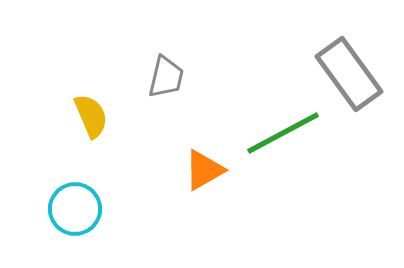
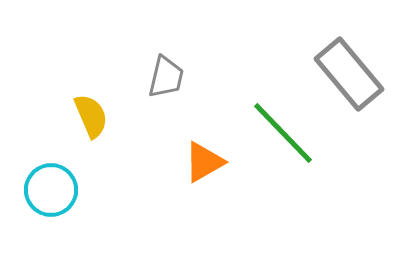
gray rectangle: rotated 4 degrees counterclockwise
green line: rotated 74 degrees clockwise
orange triangle: moved 8 px up
cyan circle: moved 24 px left, 19 px up
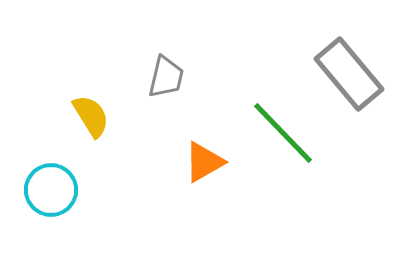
yellow semicircle: rotated 9 degrees counterclockwise
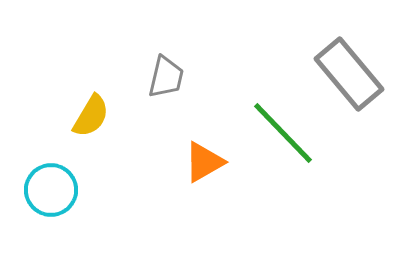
yellow semicircle: rotated 63 degrees clockwise
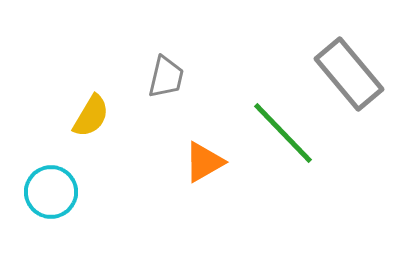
cyan circle: moved 2 px down
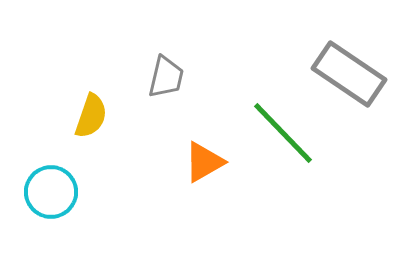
gray rectangle: rotated 16 degrees counterclockwise
yellow semicircle: rotated 12 degrees counterclockwise
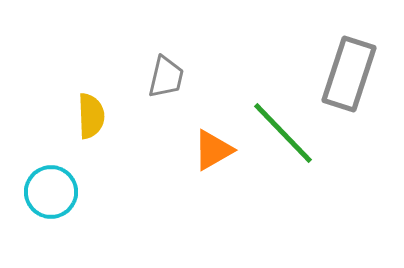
gray rectangle: rotated 74 degrees clockwise
yellow semicircle: rotated 21 degrees counterclockwise
orange triangle: moved 9 px right, 12 px up
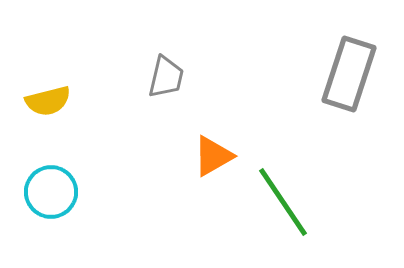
yellow semicircle: moved 43 px left, 15 px up; rotated 78 degrees clockwise
green line: moved 69 px down; rotated 10 degrees clockwise
orange triangle: moved 6 px down
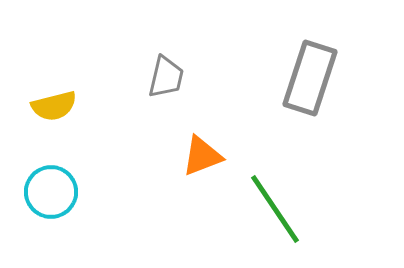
gray rectangle: moved 39 px left, 4 px down
yellow semicircle: moved 6 px right, 5 px down
orange triangle: moved 11 px left; rotated 9 degrees clockwise
green line: moved 8 px left, 7 px down
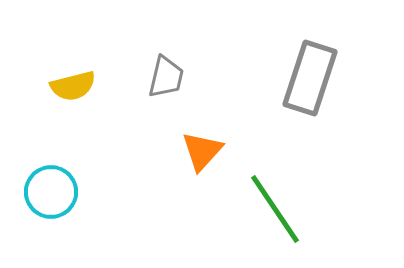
yellow semicircle: moved 19 px right, 20 px up
orange triangle: moved 5 px up; rotated 27 degrees counterclockwise
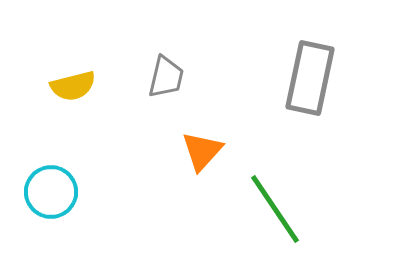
gray rectangle: rotated 6 degrees counterclockwise
